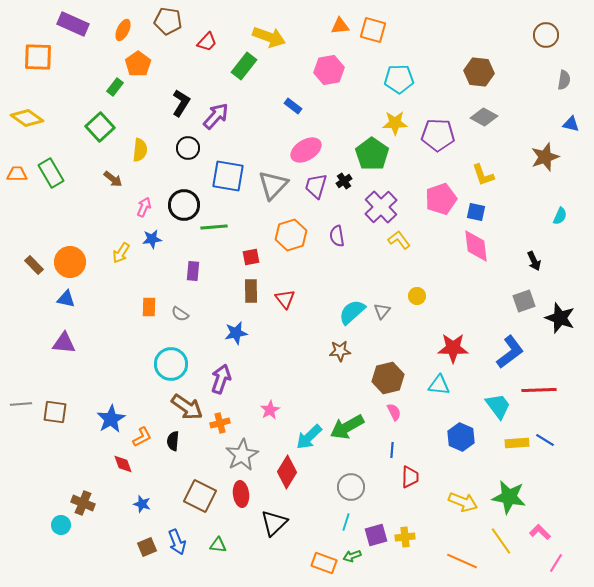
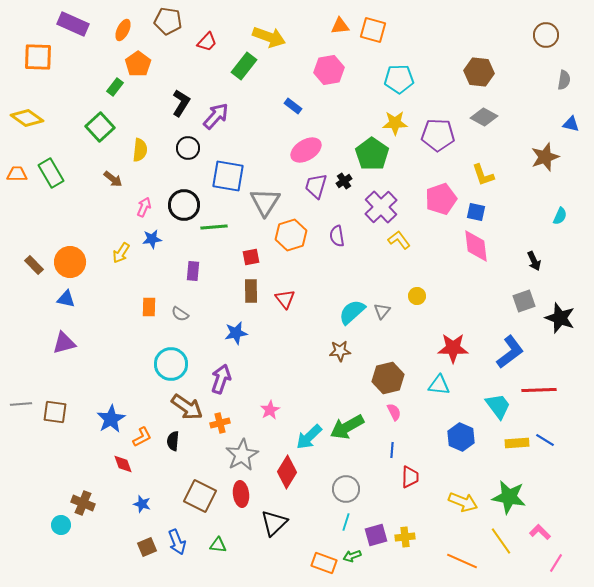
gray triangle at (273, 185): moved 8 px left, 17 px down; rotated 12 degrees counterclockwise
purple triangle at (64, 343): rotated 20 degrees counterclockwise
gray circle at (351, 487): moved 5 px left, 2 px down
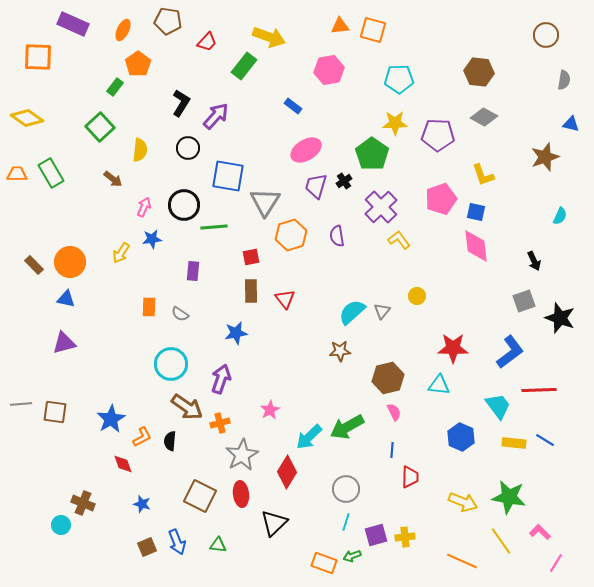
black semicircle at (173, 441): moved 3 px left
yellow rectangle at (517, 443): moved 3 px left; rotated 10 degrees clockwise
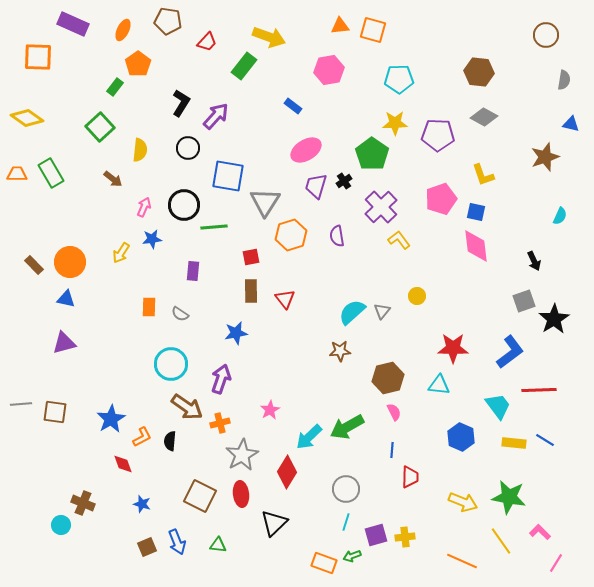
black star at (560, 318): moved 6 px left, 1 px down; rotated 20 degrees clockwise
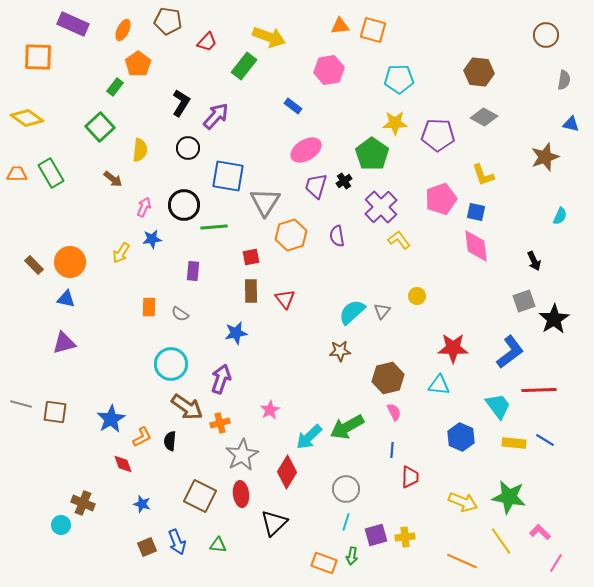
gray line at (21, 404): rotated 20 degrees clockwise
green arrow at (352, 556): rotated 60 degrees counterclockwise
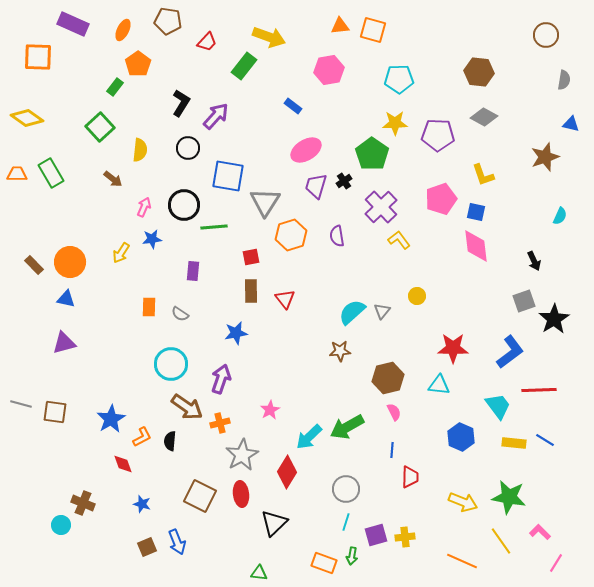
green triangle at (218, 545): moved 41 px right, 28 px down
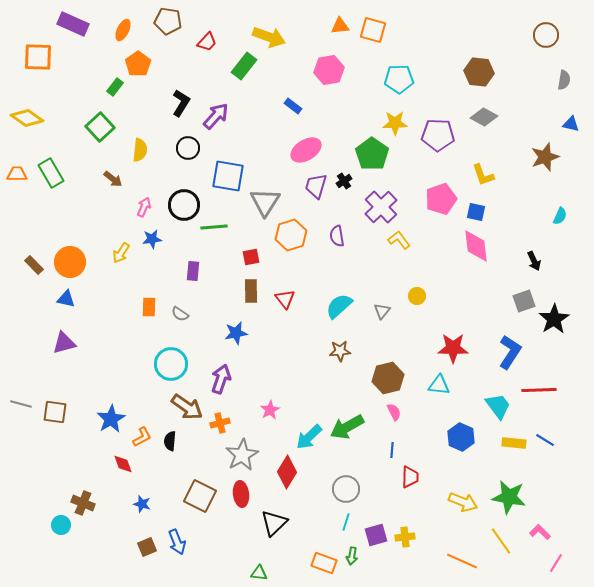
cyan semicircle at (352, 312): moved 13 px left, 6 px up
blue L-shape at (510, 352): rotated 20 degrees counterclockwise
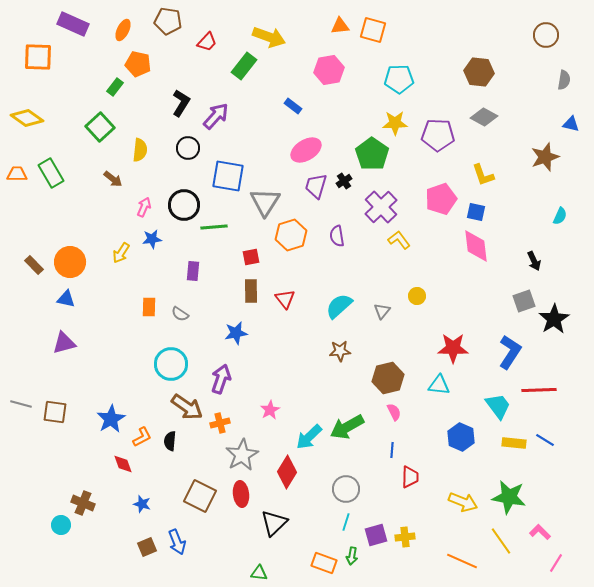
orange pentagon at (138, 64): rotated 25 degrees counterclockwise
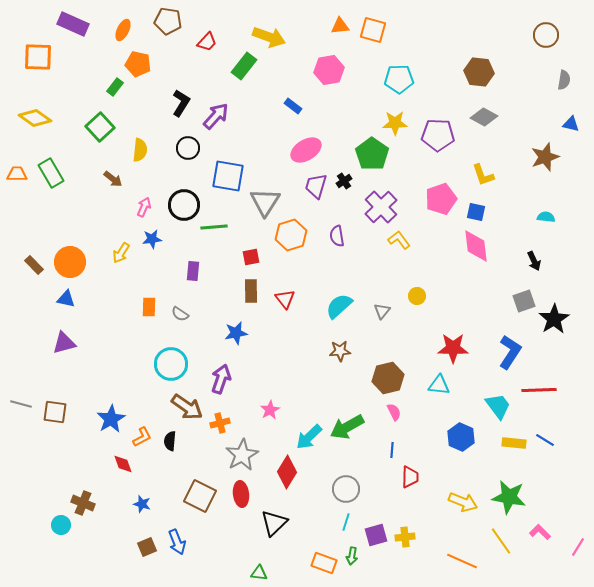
yellow diamond at (27, 118): moved 8 px right
cyan semicircle at (560, 216): moved 14 px left, 1 px down; rotated 108 degrees counterclockwise
pink line at (556, 563): moved 22 px right, 16 px up
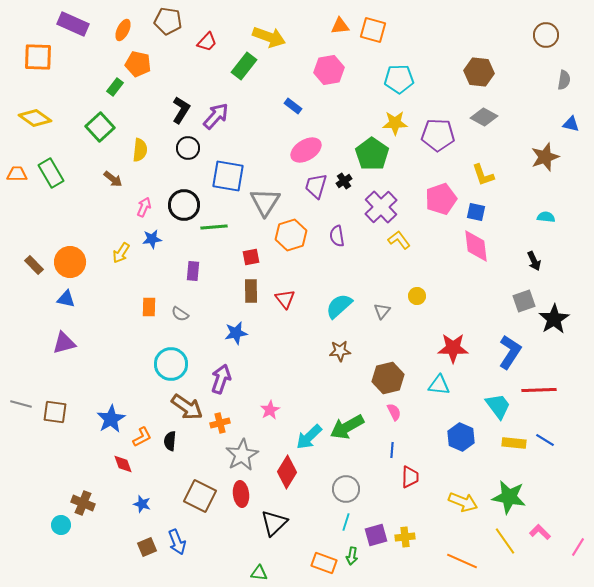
black L-shape at (181, 103): moved 7 px down
yellow line at (501, 541): moved 4 px right
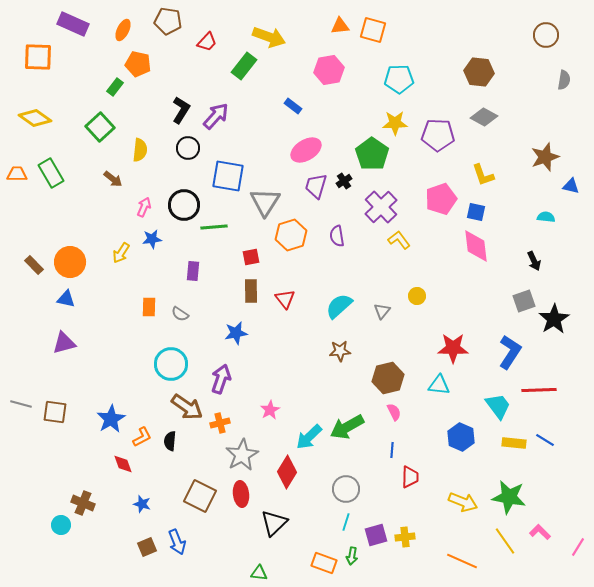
blue triangle at (571, 124): moved 62 px down
